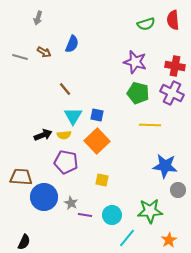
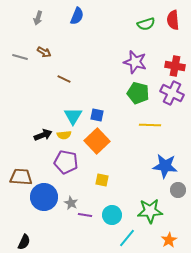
blue semicircle: moved 5 px right, 28 px up
brown line: moved 1 px left, 10 px up; rotated 24 degrees counterclockwise
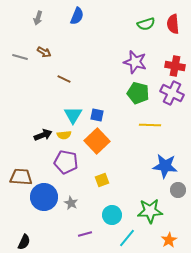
red semicircle: moved 4 px down
cyan triangle: moved 1 px up
yellow square: rotated 32 degrees counterclockwise
purple line: moved 19 px down; rotated 24 degrees counterclockwise
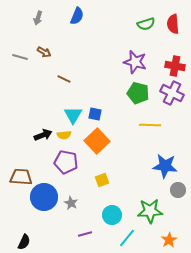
blue square: moved 2 px left, 1 px up
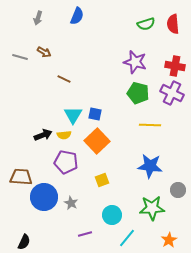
blue star: moved 15 px left
green star: moved 2 px right, 3 px up
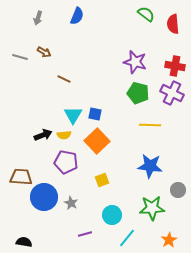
green semicircle: moved 10 px up; rotated 126 degrees counterclockwise
black semicircle: rotated 105 degrees counterclockwise
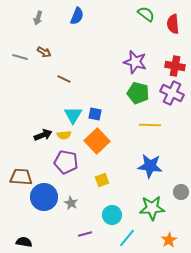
gray circle: moved 3 px right, 2 px down
